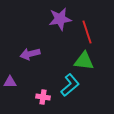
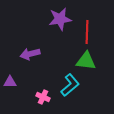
red line: rotated 20 degrees clockwise
green triangle: moved 2 px right
pink cross: rotated 16 degrees clockwise
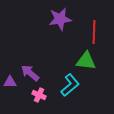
red line: moved 7 px right
purple arrow: moved 19 px down; rotated 54 degrees clockwise
pink cross: moved 4 px left, 2 px up
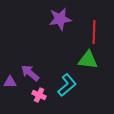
green triangle: moved 2 px right, 1 px up
cyan L-shape: moved 3 px left
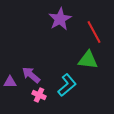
purple star: rotated 20 degrees counterclockwise
red line: rotated 30 degrees counterclockwise
purple arrow: moved 1 px right, 2 px down
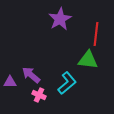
red line: moved 2 px right, 2 px down; rotated 35 degrees clockwise
cyan L-shape: moved 2 px up
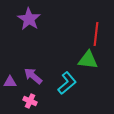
purple star: moved 31 px left; rotated 10 degrees counterclockwise
purple arrow: moved 2 px right, 1 px down
pink cross: moved 9 px left, 6 px down
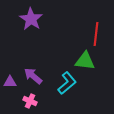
purple star: moved 2 px right
green triangle: moved 3 px left, 1 px down
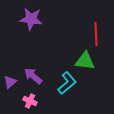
purple star: rotated 25 degrees counterclockwise
red line: rotated 10 degrees counterclockwise
purple triangle: rotated 40 degrees counterclockwise
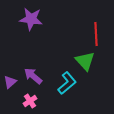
green triangle: rotated 40 degrees clockwise
pink cross: rotated 32 degrees clockwise
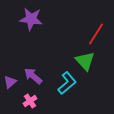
red line: rotated 35 degrees clockwise
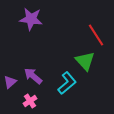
red line: moved 1 px down; rotated 65 degrees counterclockwise
